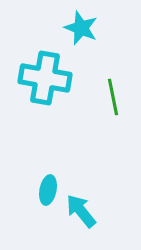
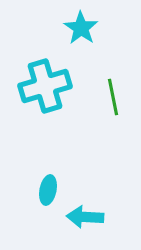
cyan star: rotated 12 degrees clockwise
cyan cross: moved 8 px down; rotated 27 degrees counterclockwise
cyan arrow: moved 4 px right, 6 px down; rotated 48 degrees counterclockwise
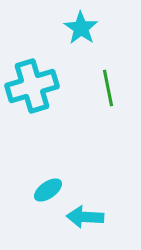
cyan cross: moved 13 px left
green line: moved 5 px left, 9 px up
cyan ellipse: rotated 44 degrees clockwise
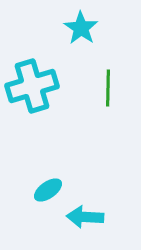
green line: rotated 12 degrees clockwise
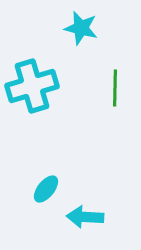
cyan star: rotated 20 degrees counterclockwise
green line: moved 7 px right
cyan ellipse: moved 2 px left, 1 px up; rotated 16 degrees counterclockwise
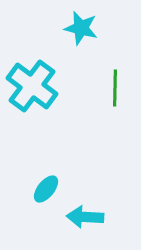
cyan cross: rotated 36 degrees counterclockwise
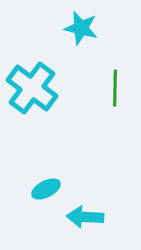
cyan cross: moved 2 px down
cyan ellipse: rotated 24 degrees clockwise
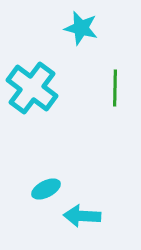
cyan arrow: moved 3 px left, 1 px up
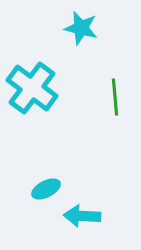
green line: moved 9 px down; rotated 6 degrees counterclockwise
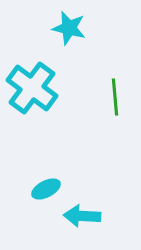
cyan star: moved 12 px left
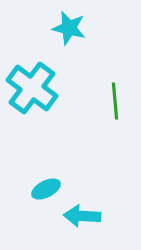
green line: moved 4 px down
